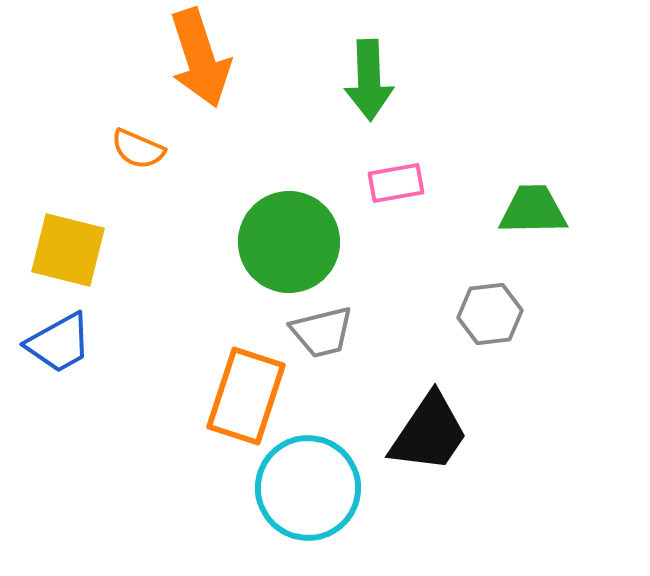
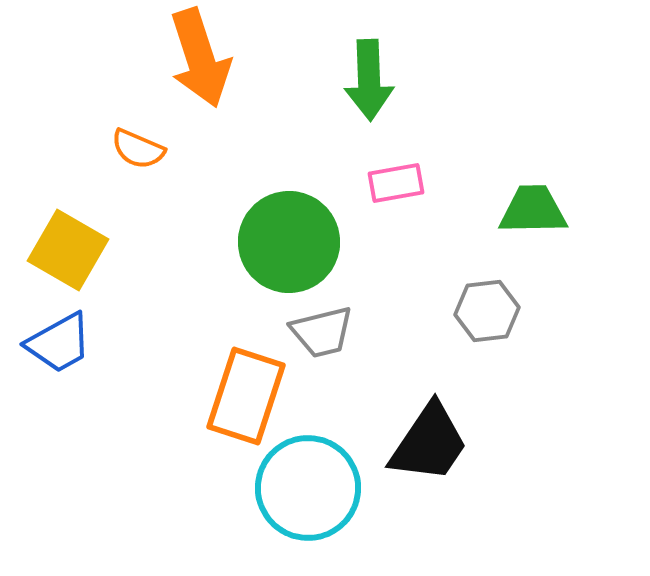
yellow square: rotated 16 degrees clockwise
gray hexagon: moved 3 px left, 3 px up
black trapezoid: moved 10 px down
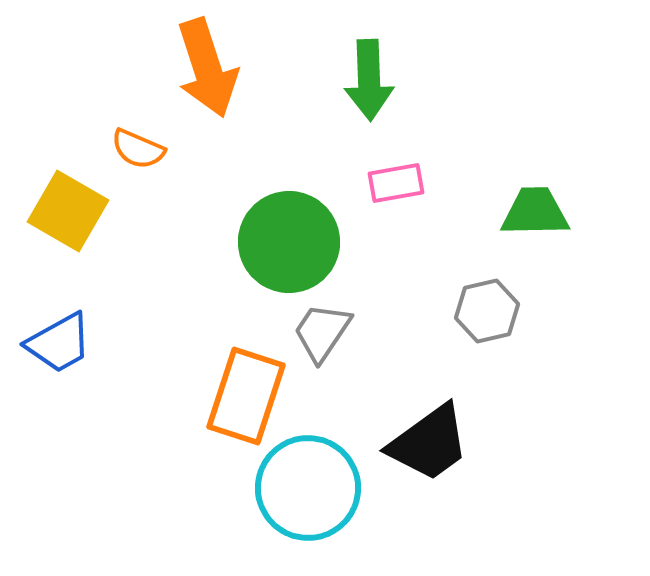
orange arrow: moved 7 px right, 10 px down
green trapezoid: moved 2 px right, 2 px down
yellow square: moved 39 px up
gray hexagon: rotated 6 degrees counterclockwise
gray trapezoid: rotated 138 degrees clockwise
black trapezoid: rotated 20 degrees clockwise
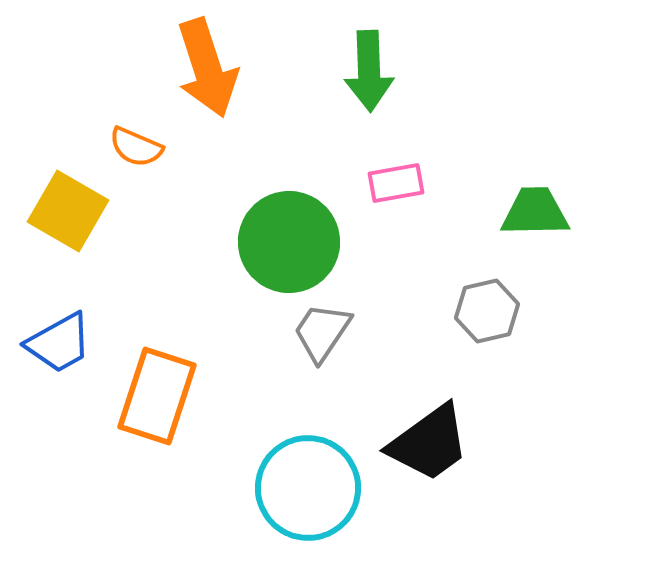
green arrow: moved 9 px up
orange semicircle: moved 2 px left, 2 px up
orange rectangle: moved 89 px left
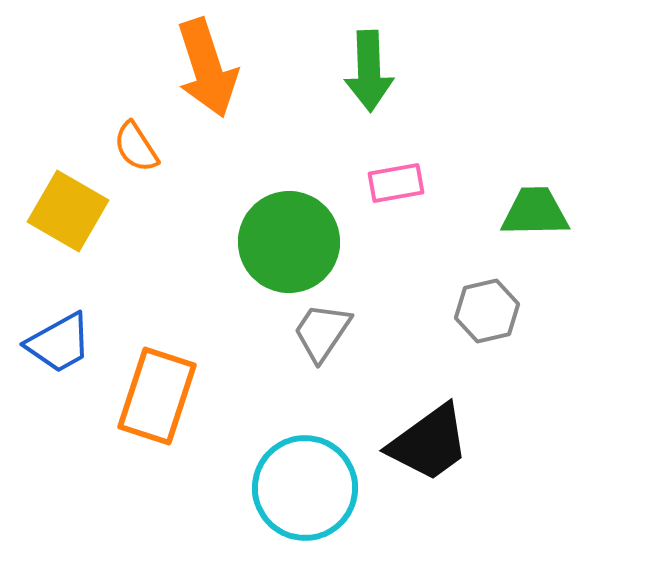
orange semicircle: rotated 34 degrees clockwise
cyan circle: moved 3 px left
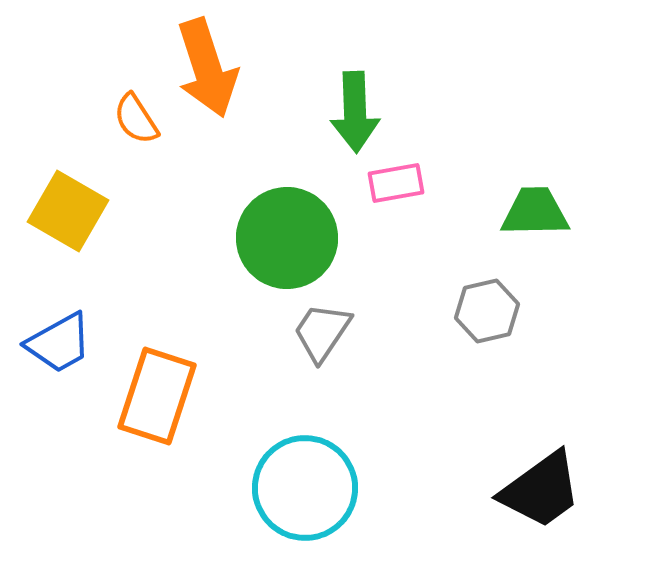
green arrow: moved 14 px left, 41 px down
orange semicircle: moved 28 px up
green circle: moved 2 px left, 4 px up
black trapezoid: moved 112 px right, 47 px down
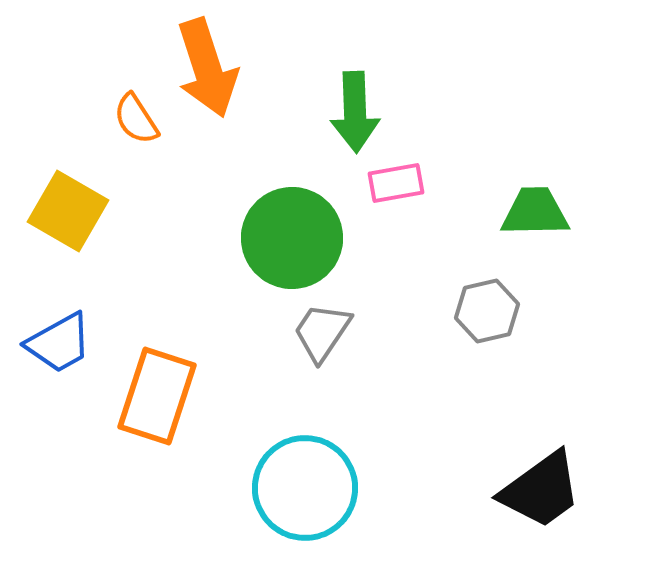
green circle: moved 5 px right
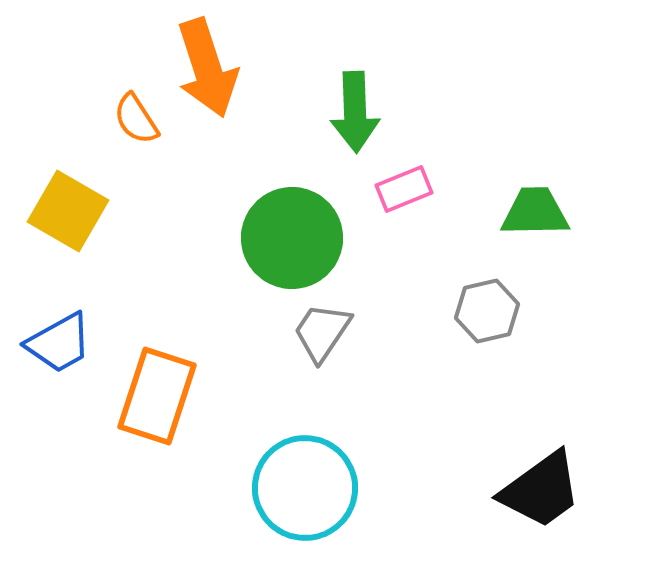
pink rectangle: moved 8 px right, 6 px down; rotated 12 degrees counterclockwise
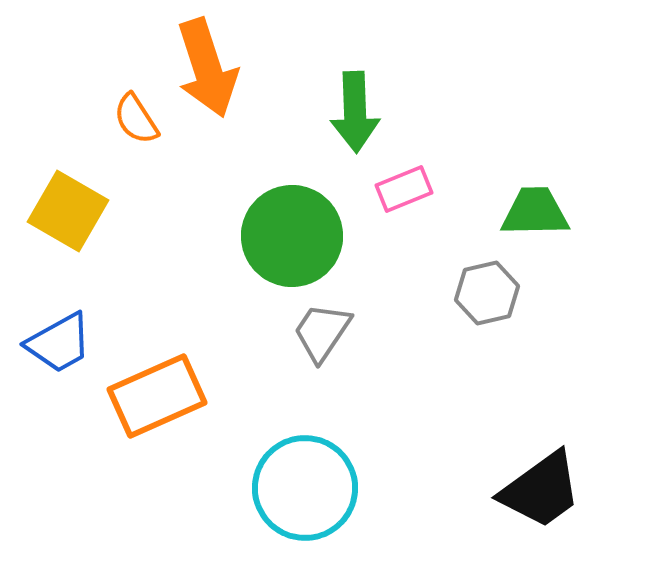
green circle: moved 2 px up
gray hexagon: moved 18 px up
orange rectangle: rotated 48 degrees clockwise
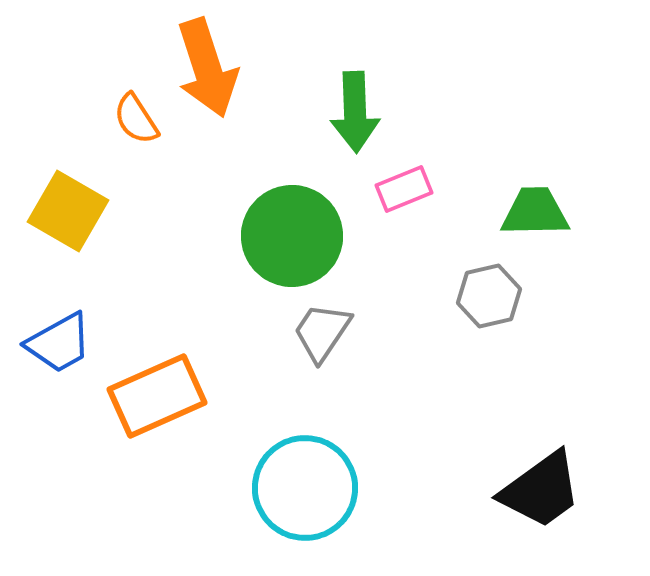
gray hexagon: moved 2 px right, 3 px down
